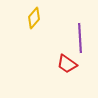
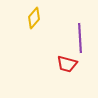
red trapezoid: rotated 20 degrees counterclockwise
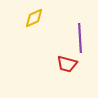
yellow diamond: rotated 25 degrees clockwise
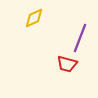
purple line: rotated 24 degrees clockwise
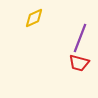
red trapezoid: moved 12 px right, 1 px up
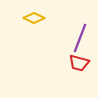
yellow diamond: rotated 50 degrees clockwise
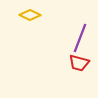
yellow diamond: moved 4 px left, 3 px up
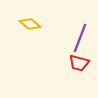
yellow diamond: moved 9 px down; rotated 15 degrees clockwise
